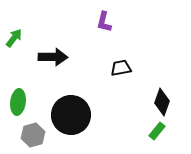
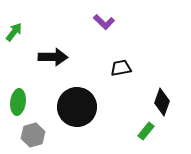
purple L-shape: rotated 60 degrees counterclockwise
green arrow: moved 6 px up
black circle: moved 6 px right, 8 px up
green rectangle: moved 11 px left
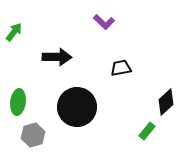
black arrow: moved 4 px right
black diamond: moved 4 px right; rotated 28 degrees clockwise
green rectangle: moved 1 px right
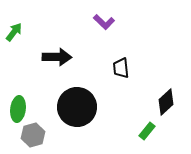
black trapezoid: rotated 85 degrees counterclockwise
green ellipse: moved 7 px down
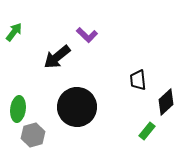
purple L-shape: moved 17 px left, 13 px down
black arrow: rotated 140 degrees clockwise
black trapezoid: moved 17 px right, 12 px down
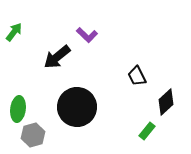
black trapezoid: moved 1 px left, 4 px up; rotated 20 degrees counterclockwise
